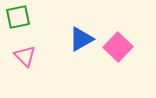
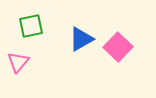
green square: moved 13 px right, 9 px down
pink triangle: moved 7 px left, 6 px down; rotated 25 degrees clockwise
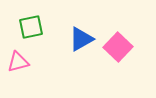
green square: moved 1 px down
pink triangle: rotated 35 degrees clockwise
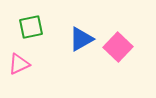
pink triangle: moved 1 px right, 2 px down; rotated 10 degrees counterclockwise
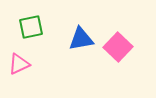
blue triangle: rotated 20 degrees clockwise
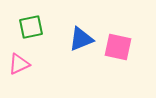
blue triangle: rotated 12 degrees counterclockwise
pink square: rotated 32 degrees counterclockwise
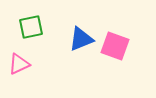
pink square: moved 3 px left, 1 px up; rotated 8 degrees clockwise
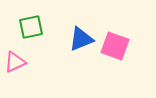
pink triangle: moved 4 px left, 2 px up
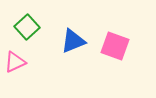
green square: moved 4 px left; rotated 30 degrees counterclockwise
blue triangle: moved 8 px left, 2 px down
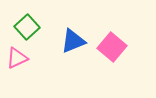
pink square: moved 3 px left, 1 px down; rotated 20 degrees clockwise
pink triangle: moved 2 px right, 4 px up
